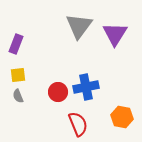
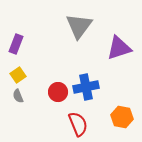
purple triangle: moved 4 px right, 14 px down; rotated 40 degrees clockwise
yellow square: rotated 28 degrees counterclockwise
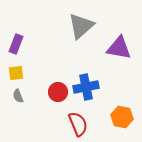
gray triangle: moved 2 px right; rotated 12 degrees clockwise
purple triangle: rotated 28 degrees clockwise
yellow square: moved 2 px left, 2 px up; rotated 28 degrees clockwise
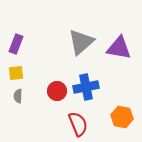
gray triangle: moved 16 px down
red circle: moved 1 px left, 1 px up
gray semicircle: rotated 24 degrees clockwise
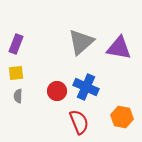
blue cross: rotated 35 degrees clockwise
red semicircle: moved 1 px right, 2 px up
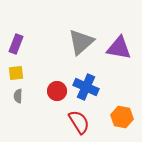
red semicircle: rotated 10 degrees counterclockwise
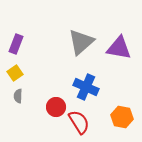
yellow square: moved 1 px left; rotated 28 degrees counterclockwise
red circle: moved 1 px left, 16 px down
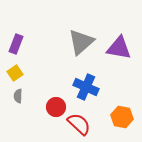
red semicircle: moved 2 px down; rotated 15 degrees counterclockwise
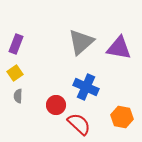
red circle: moved 2 px up
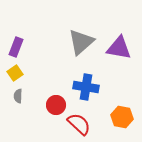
purple rectangle: moved 3 px down
blue cross: rotated 15 degrees counterclockwise
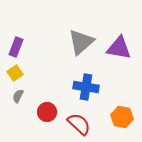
gray semicircle: rotated 24 degrees clockwise
red circle: moved 9 px left, 7 px down
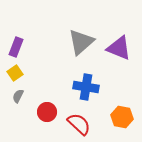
purple triangle: rotated 12 degrees clockwise
